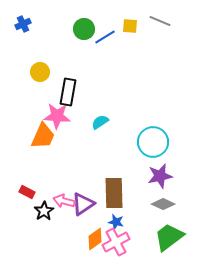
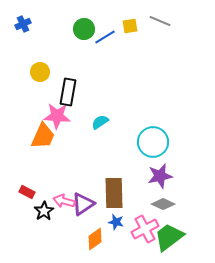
yellow square: rotated 14 degrees counterclockwise
pink cross: moved 29 px right, 13 px up
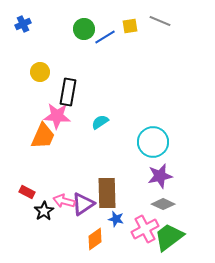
brown rectangle: moved 7 px left
blue star: moved 3 px up
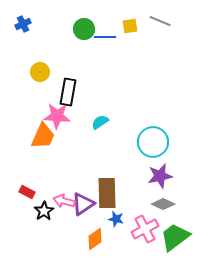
blue line: rotated 30 degrees clockwise
green trapezoid: moved 6 px right
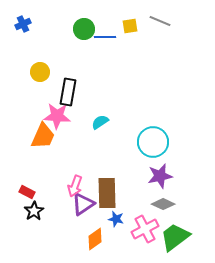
pink arrow: moved 11 px right, 15 px up; rotated 85 degrees counterclockwise
black star: moved 10 px left
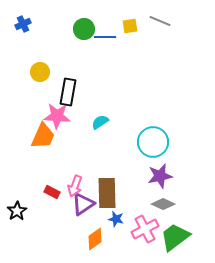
red rectangle: moved 25 px right
black star: moved 17 px left
